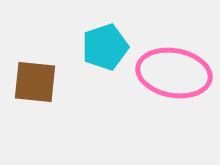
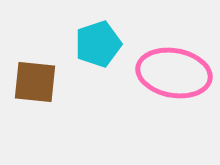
cyan pentagon: moved 7 px left, 3 px up
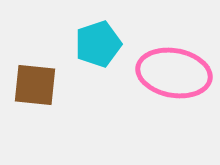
brown square: moved 3 px down
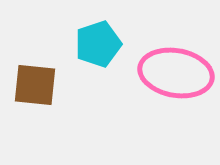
pink ellipse: moved 2 px right
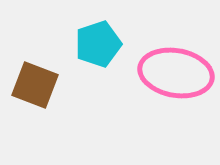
brown square: rotated 15 degrees clockwise
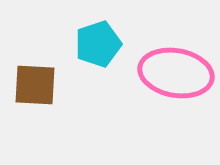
brown square: rotated 18 degrees counterclockwise
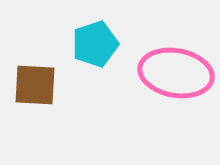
cyan pentagon: moved 3 px left
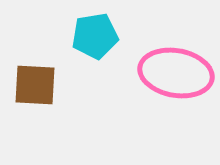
cyan pentagon: moved 8 px up; rotated 9 degrees clockwise
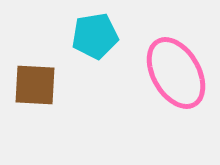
pink ellipse: rotated 50 degrees clockwise
